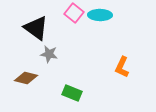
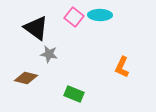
pink square: moved 4 px down
green rectangle: moved 2 px right, 1 px down
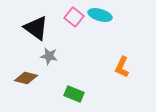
cyan ellipse: rotated 15 degrees clockwise
gray star: moved 2 px down
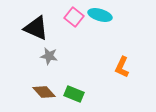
black triangle: rotated 12 degrees counterclockwise
brown diamond: moved 18 px right, 14 px down; rotated 35 degrees clockwise
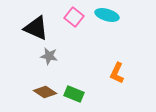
cyan ellipse: moved 7 px right
orange L-shape: moved 5 px left, 6 px down
brown diamond: moved 1 px right; rotated 15 degrees counterclockwise
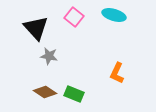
cyan ellipse: moved 7 px right
black triangle: rotated 24 degrees clockwise
